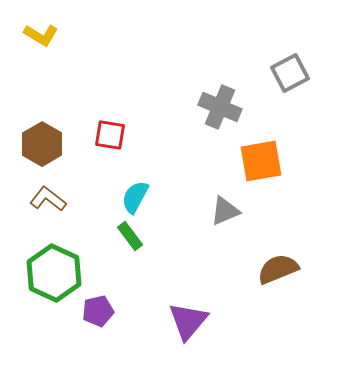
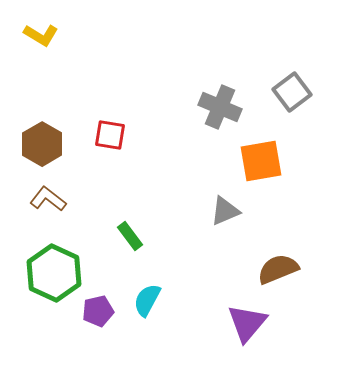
gray square: moved 2 px right, 19 px down; rotated 9 degrees counterclockwise
cyan semicircle: moved 12 px right, 103 px down
purple triangle: moved 59 px right, 2 px down
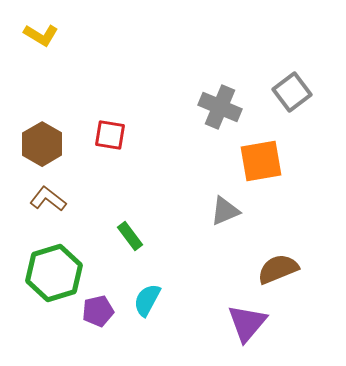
green hexagon: rotated 18 degrees clockwise
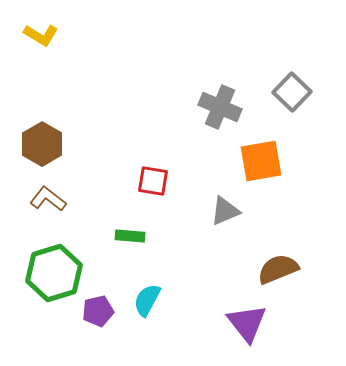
gray square: rotated 9 degrees counterclockwise
red square: moved 43 px right, 46 px down
green rectangle: rotated 48 degrees counterclockwise
purple triangle: rotated 18 degrees counterclockwise
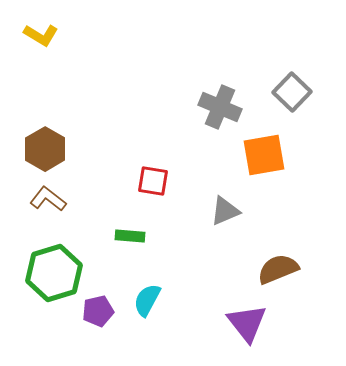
brown hexagon: moved 3 px right, 5 px down
orange square: moved 3 px right, 6 px up
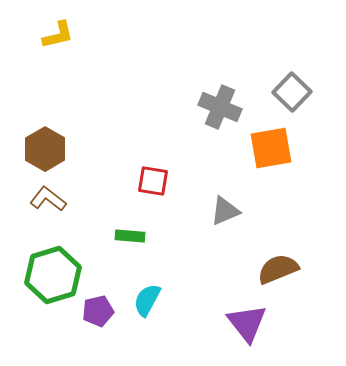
yellow L-shape: moved 17 px right; rotated 44 degrees counterclockwise
orange square: moved 7 px right, 7 px up
green hexagon: moved 1 px left, 2 px down
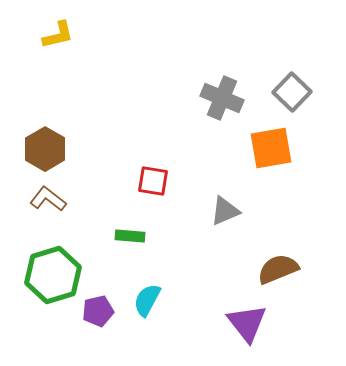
gray cross: moved 2 px right, 9 px up
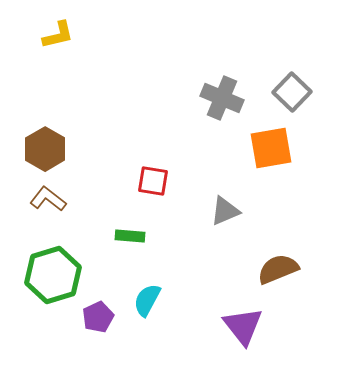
purple pentagon: moved 6 px down; rotated 12 degrees counterclockwise
purple triangle: moved 4 px left, 3 px down
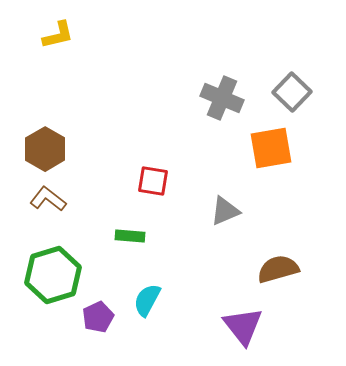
brown semicircle: rotated 6 degrees clockwise
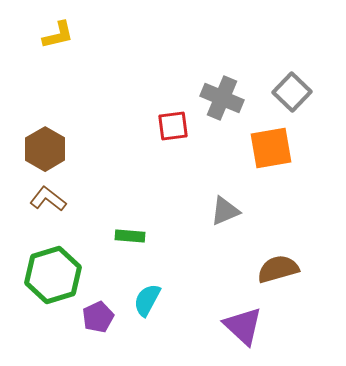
red square: moved 20 px right, 55 px up; rotated 16 degrees counterclockwise
purple triangle: rotated 9 degrees counterclockwise
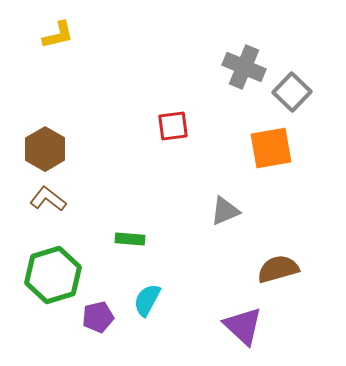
gray cross: moved 22 px right, 31 px up
green rectangle: moved 3 px down
purple pentagon: rotated 12 degrees clockwise
